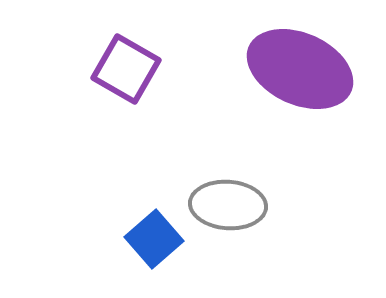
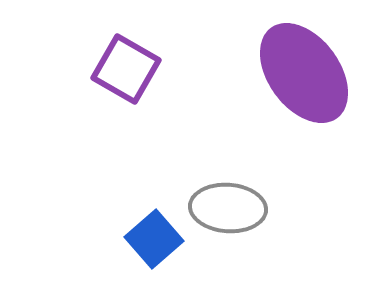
purple ellipse: moved 4 px right, 4 px down; rotated 30 degrees clockwise
gray ellipse: moved 3 px down
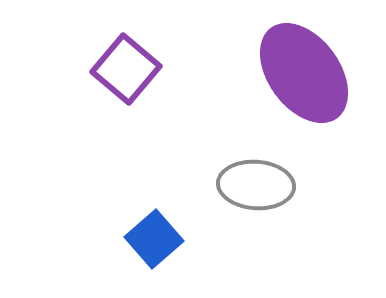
purple square: rotated 10 degrees clockwise
gray ellipse: moved 28 px right, 23 px up
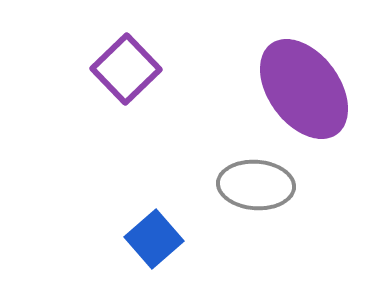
purple square: rotated 6 degrees clockwise
purple ellipse: moved 16 px down
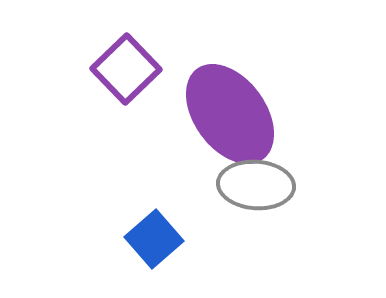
purple ellipse: moved 74 px left, 25 px down
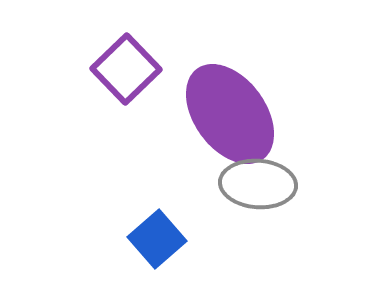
gray ellipse: moved 2 px right, 1 px up
blue square: moved 3 px right
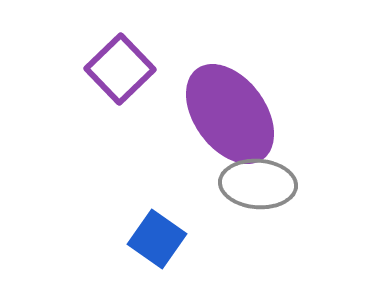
purple square: moved 6 px left
blue square: rotated 14 degrees counterclockwise
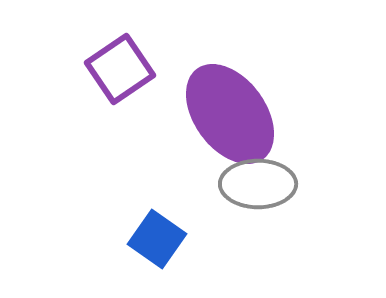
purple square: rotated 10 degrees clockwise
gray ellipse: rotated 4 degrees counterclockwise
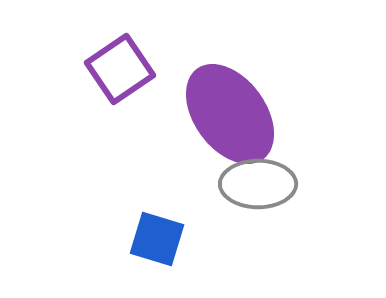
blue square: rotated 18 degrees counterclockwise
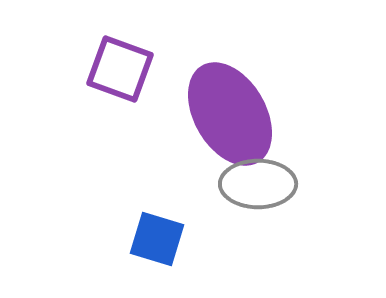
purple square: rotated 36 degrees counterclockwise
purple ellipse: rotated 6 degrees clockwise
